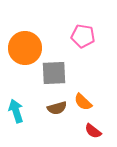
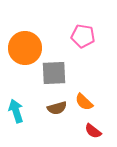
orange semicircle: moved 1 px right
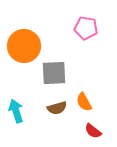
pink pentagon: moved 3 px right, 8 px up
orange circle: moved 1 px left, 2 px up
orange semicircle: rotated 18 degrees clockwise
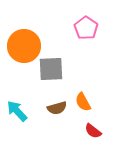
pink pentagon: rotated 25 degrees clockwise
gray square: moved 3 px left, 4 px up
orange semicircle: moved 1 px left
cyan arrow: moved 1 px right; rotated 25 degrees counterclockwise
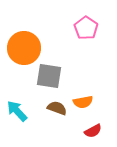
orange circle: moved 2 px down
gray square: moved 2 px left, 7 px down; rotated 12 degrees clockwise
orange semicircle: rotated 72 degrees counterclockwise
brown semicircle: rotated 144 degrees counterclockwise
red semicircle: rotated 66 degrees counterclockwise
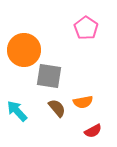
orange circle: moved 2 px down
brown semicircle: rotated 30 degrees clockwise
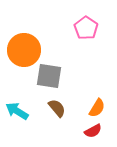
orange semicircle: moved 14 px right, 6 px down; rotated 48 degrees counterclockwise
cyan arrow: rotated 15 degrees counterclockwise
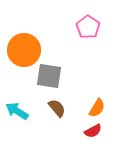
pink pentagon: moved 2 px right, 1 px up
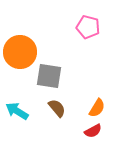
pink pentagon: rotated 20 degrees counterclockwise
orange circle: moved 4 px left, 2 px down
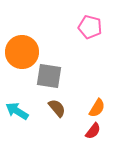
pink pentagon: moved 2 px right
orange circle: moved 2 px right
red semicircle: rotated 24 degrees counterclockwise
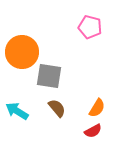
red semicircle: rotated 24 degrees clockwise
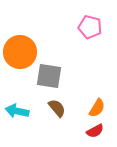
orange circle: moved 2 px left
cyan arrow: rotated 20 degrees counterclockwise
red semicircle: moved 2 px right
